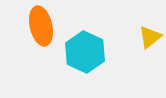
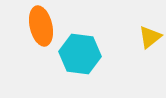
cyan hexagon: moved 5 px left, 2 px down; rotated 18 degrees counterclockwise
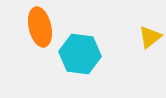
orange ellipse: moved 1 px left, 1 px down
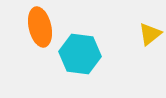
yellow triangle: moved 3 px up
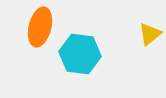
orange ellipse: rotated 27 degrees clockwise
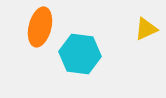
yellow triangle: moved 4 px left, 5 px up; rotated 15 degrees clockwise
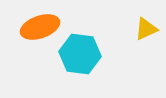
orange ellipse: rotated 57 degrees clockwise
